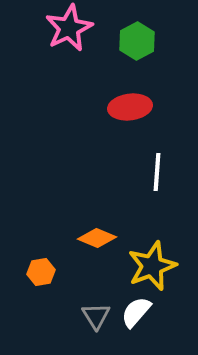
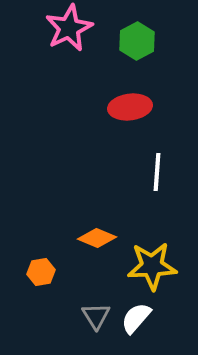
yellow star: rotated 18 degrees clockwise
white semicircle: moved 6 px down
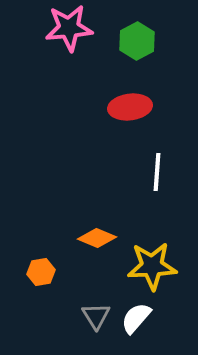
pink star: rotated 21 degrees clockwise
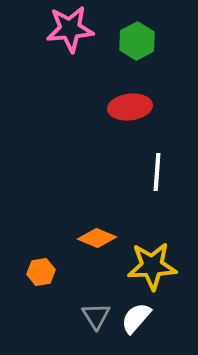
pink star: moved 1 px right, 1 px down
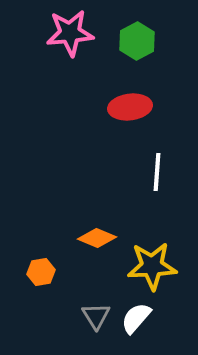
pink star: moved 4 px down
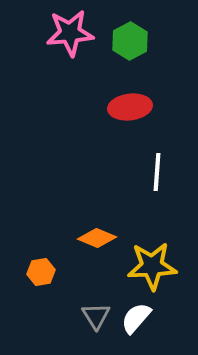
green hexagon: moved 7 px left
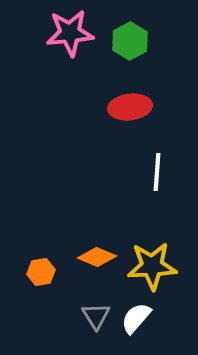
orange diamond: moved 19 px down
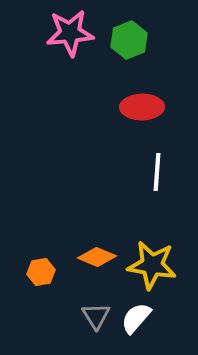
green hexagon: moved 1 px left, 1 px up; rotated 6 degrees clockwise
red ellipse: moved 12 px right; rotated 6 degrees clockwise
yellow star: moved 1 px up; rotated 12 degrees clockwise
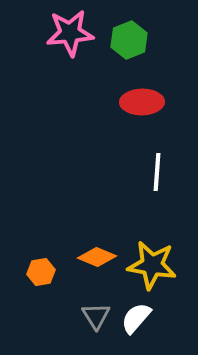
red ellipse: moved 5 px up
